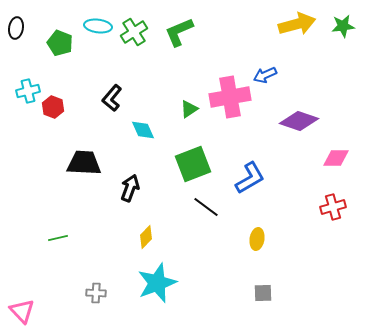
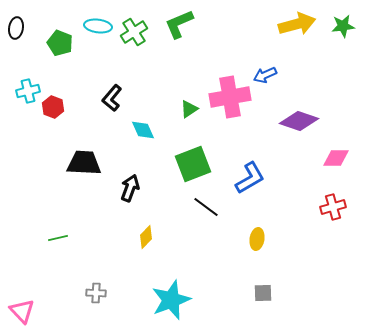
green L-shape: moved 8 px up
cyan star: moved 14 px right, 17 px down
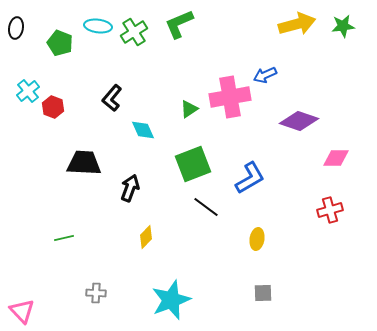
cyan cross: rotated 25 degrees counterclockwise
red cross: moved 3 px left, 3 px down
green line: moved 6 px right
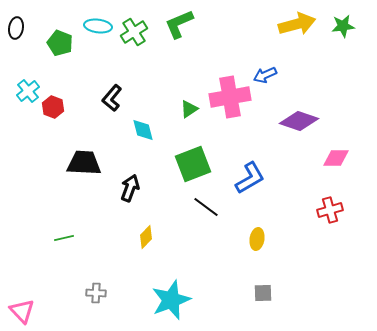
cyan diamond: rotated 10 degrees clockwise
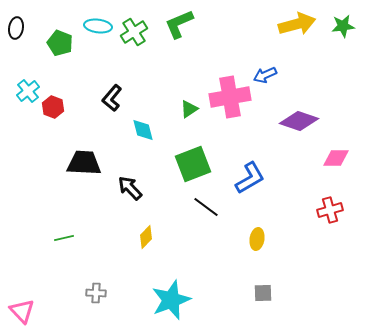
black arrow: rotated 64 degrees counterclockwise
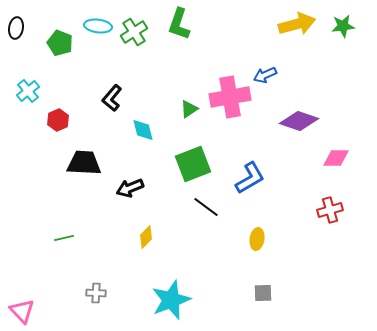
green L-shape: rotated 48 degrees counterclockwise
red hexagon: moved 5 px right, 13 px down; rotated 15 degrees clockwise
black arrow: rotated 68 degrees counterclockwise
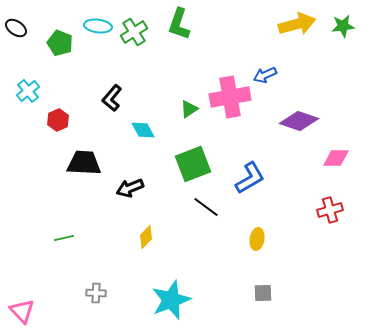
black ellipse: rotated 65 degrees counterclockwise
cyan diamond: rotated 15 degrees counterclockwise
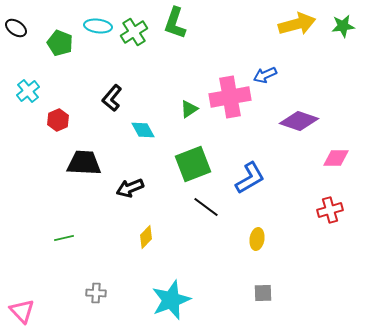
green L-shape: moved 4 px left, 1 px up
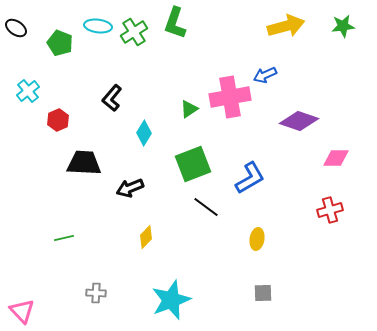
yellow arrow: moved 11 px left, 2 px down
cyan diamond: moved 1 px right, 3 px down; rotated 60 degrees clockwise
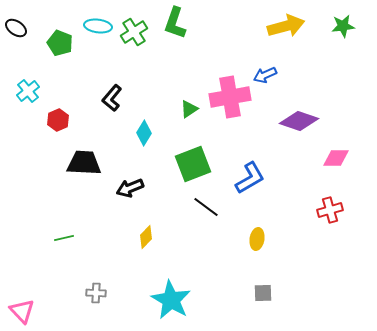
cyan star: rotated 21 degrees counterclockwise
